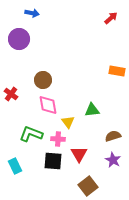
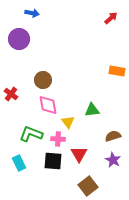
cyan rectangle: moved 4 px right, 3 px up
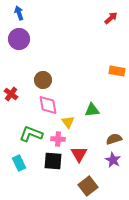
blue arrow: moved 13 px left; rotated 120 degrees counterclockwise
brown semicircle: moved 1 px right, 3 px down
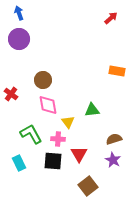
green L-shape: rotated 40 degrees clockwise
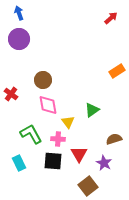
orange rectangle: rotated 42 degrees counterclockwise
green triangle: rotated 28 degrees counterclockwise
purple star: moved 9 px left, 3 px down
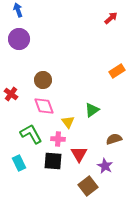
blue arrow: moved 1 px left, 3 px up
pink diamond: moved 4 px left, 1 px down; rotated 10 degrees counterclockwise
purple star: moved 1 px right, 3 px down
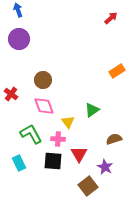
purple star: moved 1 px down
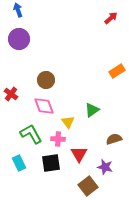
brown circle: moved 3 px right
black square: moved 2 px left, 2 px down; rotated 12 degrees counterclockwise
purple star: rotated 14 degrees counterclockwise
